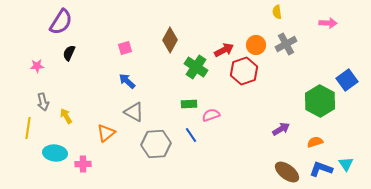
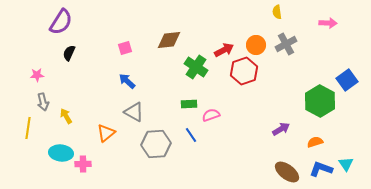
brown diamond: moved 1 px left; rotated 55 degrees clockwise
pink star: moved 9 px down
cyan ellipse: moved 6 px right
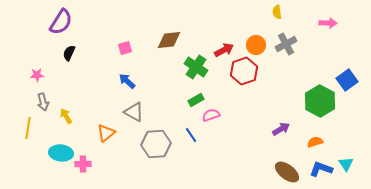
green rectangle: moved 7 px right, 4 px up; rotated 28 degrees counterclockwise
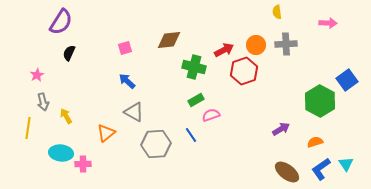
gray cross: rotated 25 degrees clockwise
green cross: moved 2 px left; rotated 20 degrees counterclockwise
pink star: rotated 24 degrees counterclockwise
blue L-shape: rotated 55 degrees counterclockwise
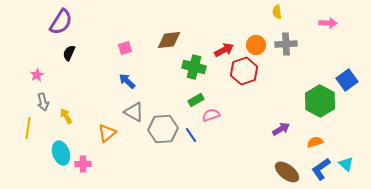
orange triangle: moved 1 px right
gray hexagon: moved 7 px right, 15 px up
cyan ellipse: rotated 65 degrees clockwise
cyan triangle: rotated 14 degrees counterclockwise
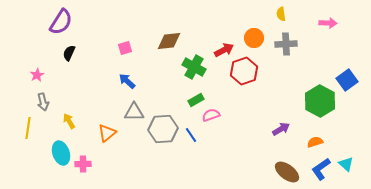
yellow semicircle: moved 4 px right, 2 px down
brown diamond: moved 1 px down
orange circle: moved 2 px left, 7 px up
green cross: rotated 15 degrees clockwise
gray triangle: rotated 30 degrees counterclockwise
yellow arrow: moved 3 px right, 5 px down
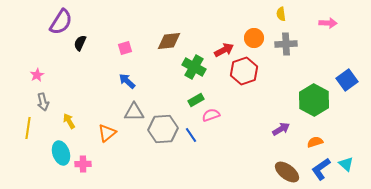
black semicircle: moved 11 px right, 10 px up
green hexagon: moved 6 px left, 1 px up
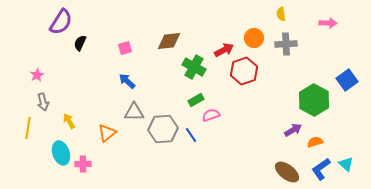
purple arrow: moved 12 px right, 1 px down
